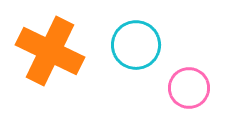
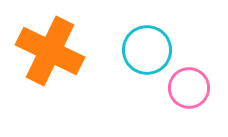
cyan circle: moved 11 px right, 5 px down
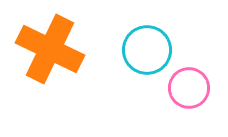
orange cross: moved 2 px up
